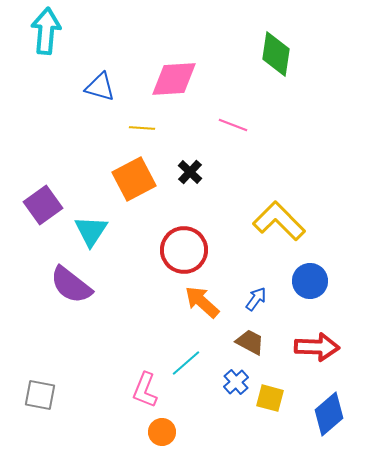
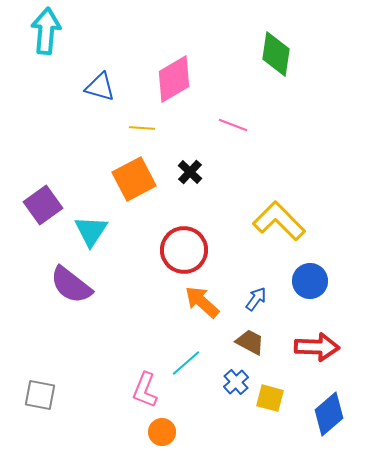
pink diamond: rotated 27 degrees counterclockwise
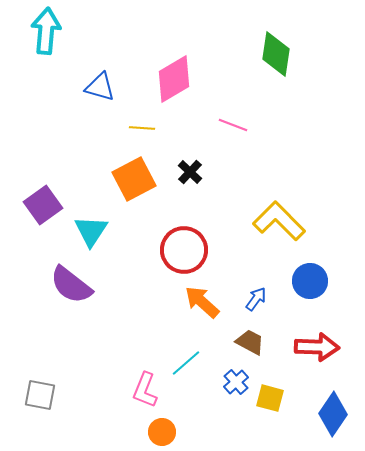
blue diamond: moved 4 px right; rotated 15 degrees counterclockwise
